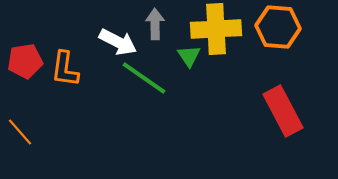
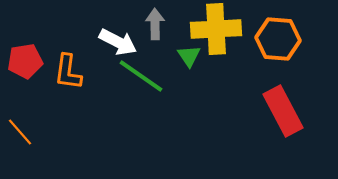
orange hexagon: moved 12 px down
orange L-shape: moved 3 px right, 3 px down
green line: moved 3 px left, 2 px up
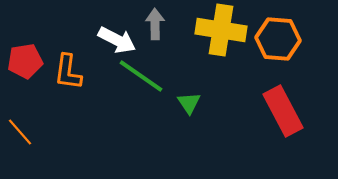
yellow cross: moved 5 px right, 1 px down; rotated 12 degrees clockwise
white arrow: moved 1 px left, 2 px up
green triangle: moved 47 px down
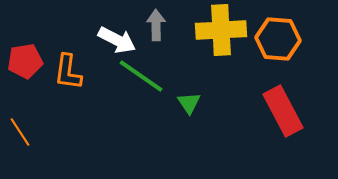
gray arrow: moved 1 px right, 1 px down
yellow cross: rotated 12 degrees counterclockwise
orange line: rotated 8 degrees clockwise
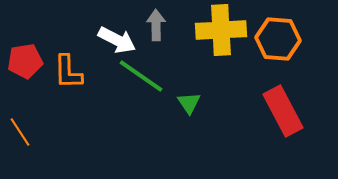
orange L-shape: rotated 9 degrees counterclockwise
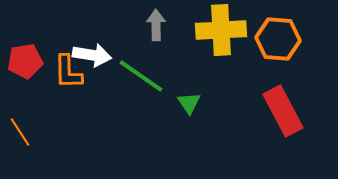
white arrow: moved 25 px left, 15 px down; rotated 18 degrees counterclockwise
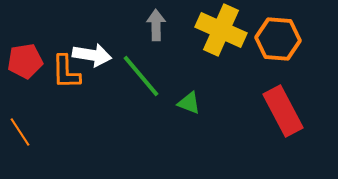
yellow cross: rotated 27 degrees clockwise
orange L-shape: moved 2 px left
green line: rotated 15 degrees clockwise
green triangle: rotated 35 degrees counterclockwise
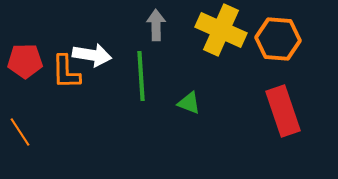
red pentagon: rotated 8 degrees clockwise
green line: rotated 36 degrees clockwise
red rectangle: rotated 9 degrees clockwise
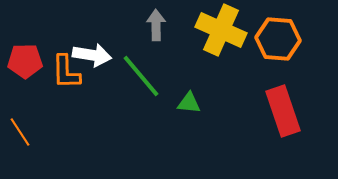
green line: rotated 36 degrees counterclockwise
green triangle: rotated 15 degrees counterclockwise
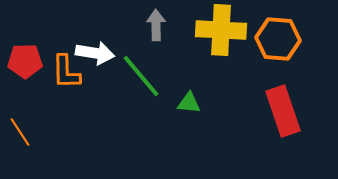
yellow cross: rotated 21 degrees counterclockwise
white arrow: moved 3 px right, 2 px up
